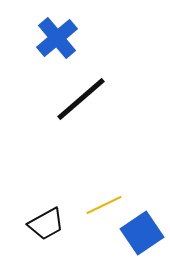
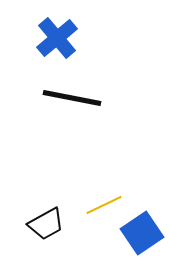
black line: moved 9 px left, 1 px up; rotated 52 degrees clockwise
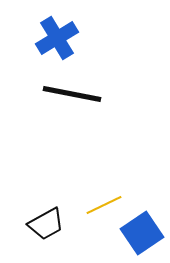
blue cross: rotated 9 degrees clockwise
black line: moved 4 px up
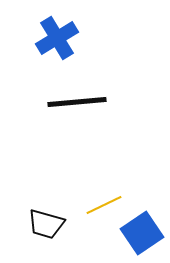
black line: moved 5 px right, 8 px down; rotated 16 degrees counterclockwise
black trapezoid: rotated 45 degrees clockwise
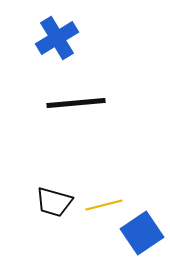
black line: moved 1 px left, 1 px down
yellow line: rotated 12 degrees clockwise
black trapezoid: moved 8 px right, 22 px up
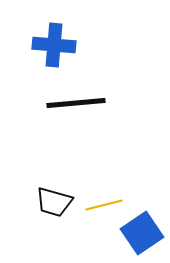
blue cross: moved 3 px left, 7 px down; rotated 36 degrees clockwise
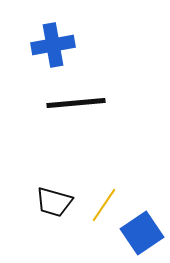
blue cross: moved 1 px left; rotated 15 degrees counterclockwise
yellow line: rotated 42 degrees counterclockwise
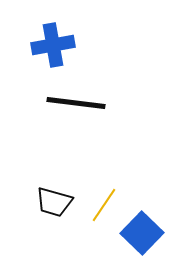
black line: rotated 12 degrees clockwise
blue square: rotated 12 degrees counterclockwise
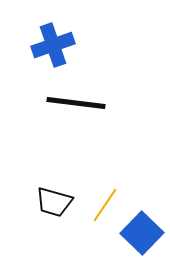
blue cross: rotated 9 degrees counterclockwise
yellow line: moved 1 px right
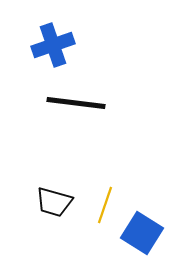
yellow line: rotated 15 degrees counterclockwise
blue square: rotated 12 degrees counterclockwise
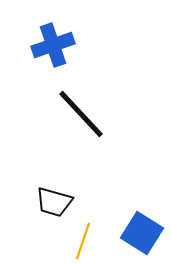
black line: moved 5 px right, 11 px down; rotated 40 degrees clockwise
yellow line: moved 22 px left, 36 px down
